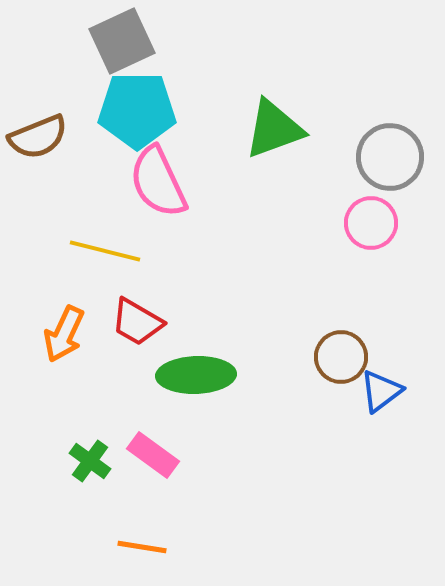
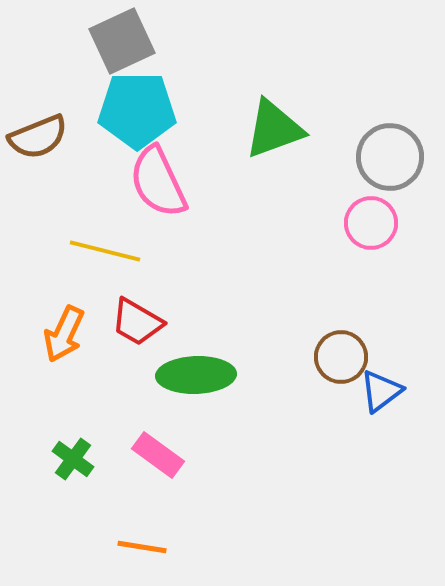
pink rectangle: moved 5 px right
green cross: moved 17 px left, 2 px up
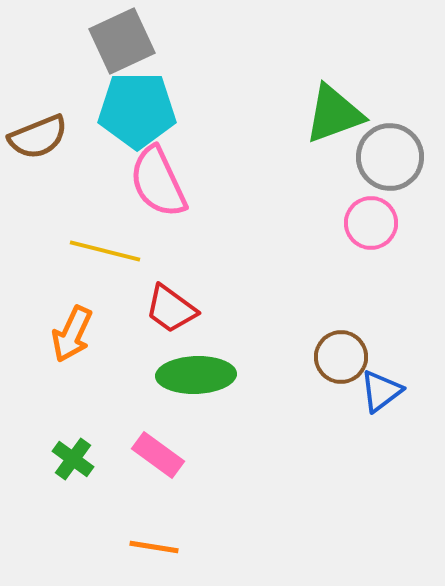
green triangle: moved 60 px right, 15 px up
red trapezoid: moved 34 px right, 13 px up; rotated 6 degrees clockwise
orange arrow: moved 8 px right
orange line: moved 12 px right
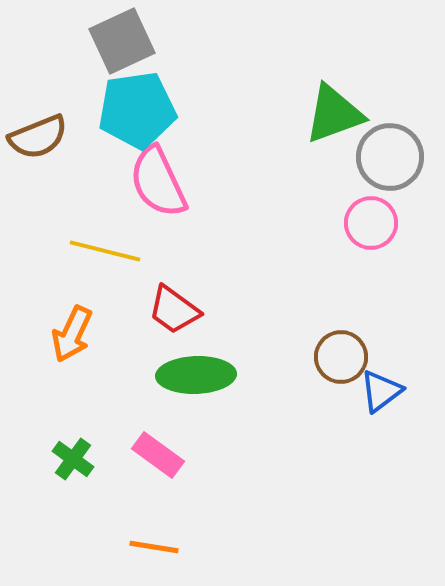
cyan pentagon: rotated 8 degrees counterclockwise
red trapezoid: moved 3 px right, 1 px down
